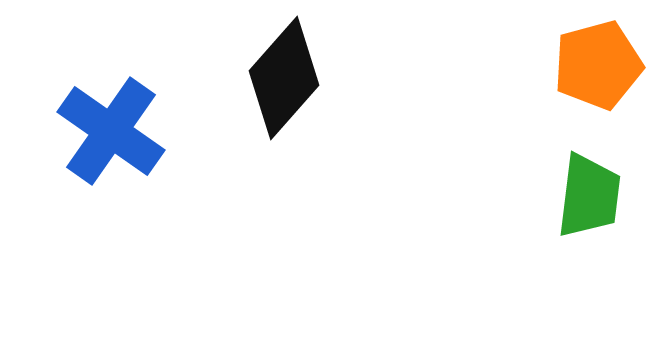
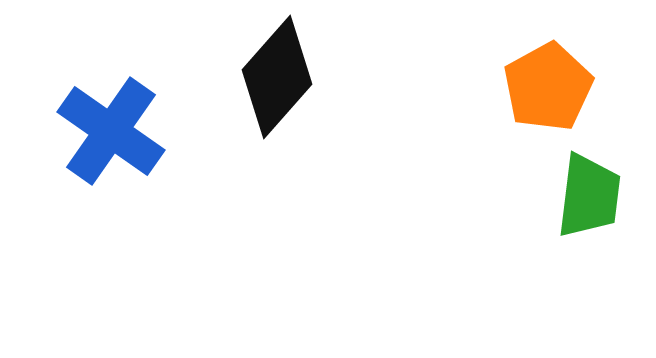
orange pentagon: moved 50 px left, 22 px down; rotated 14 degrees counterclockwise
black diamond: moved 7 px left, 1 px up
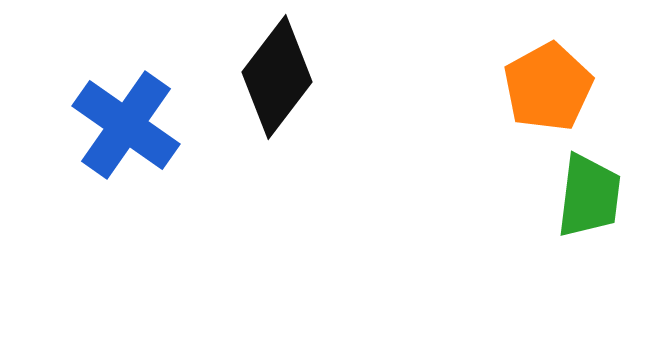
black diamond: rotated 4 degrees counterclockwise
blue cross: moved 15 px right, 6 px up
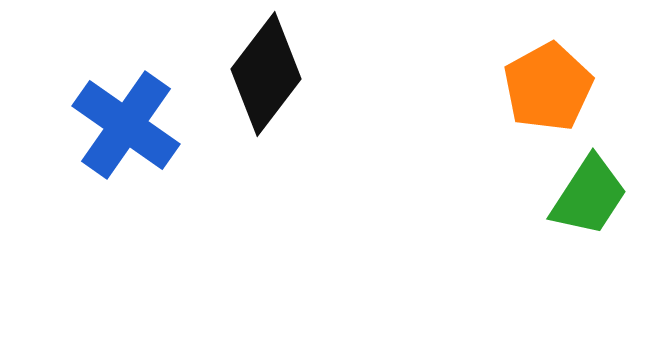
black diamond: moved 11 px left, 3 px up
green trapezoid: rotated 26 degrees clockwise
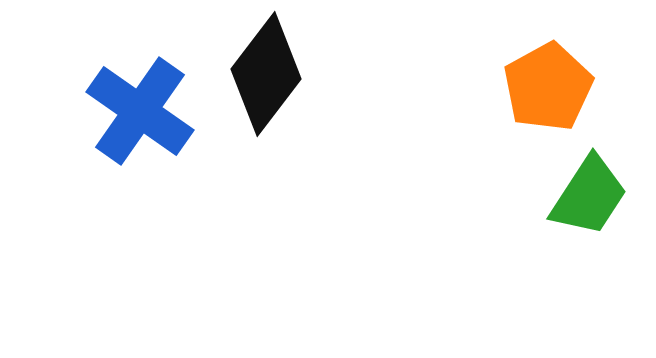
blue cross: moved 14 px right, 14 px up
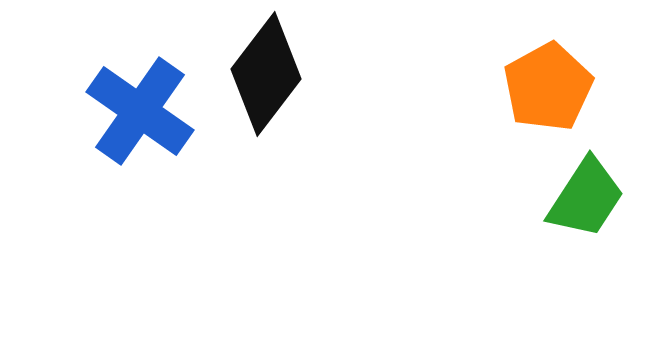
green trapezoid: moved 3 px left, 2 px down
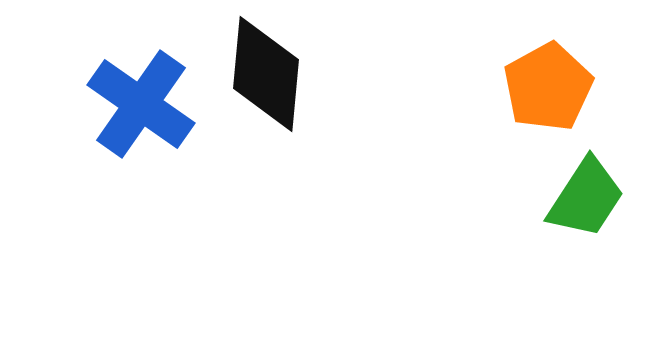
black diamond: rotated 32 degrees counterclockwise
blue cross: moved 1 px right, 7 px up
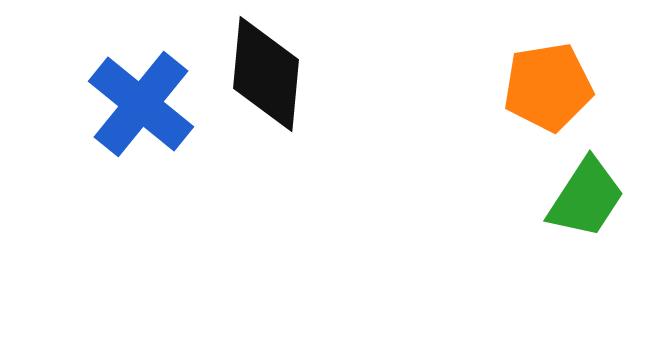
orange pentagon: rotated 20 degrees clockwise
blue cross: rotated 4 degrees clockwise
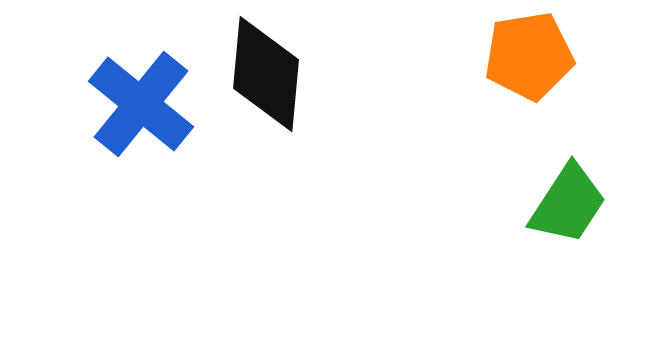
orange pentagon: moved 19 px left, 31 px up
green trapezoid: moved 18 px left, 6 px down
